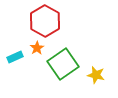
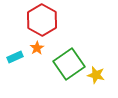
red hexagon: moved 3 px left, 1 px up
green square: moved 6 px right
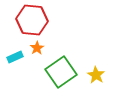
red hexagon: moved 10 px left; rotated 24 degrees counterclockwise
green square: moved 8 px left, 8 px down
yellow star: rotated 18 degrees clockwise
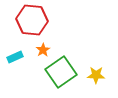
orange star: moved 6 px right, 2 px down
yellow star: rotated 30 degrees counterclockwise
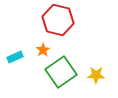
red hexagon: moved 26 px right; rotated 8 degrees clockwise
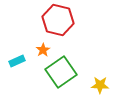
cyan rectangle: moved 2 px right, 4 px down
yellow star: moved 4 px right, 10 px down
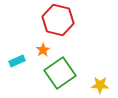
green square: moved 1 px left, 1 px down
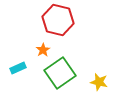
cyan rectangle: moved 1 px right, 7 px down
yellow star: moved 1 px left, 3 px up; rotated 12 degrees clockwise
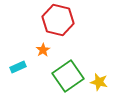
cyan rectangle: moved 1 px up
green square: moved 8 px right, 3 px down
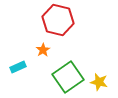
green square: moved 1 px down
